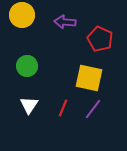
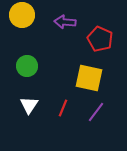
purple line: moved 3 px right, 3 px down
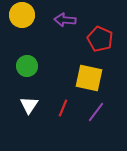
purple arrow: moved 2 px up
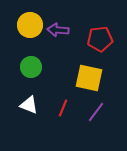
yellow circle: moved 8 px right, 10 px down
purple arrow: moved 7 px left, 10 px down
red pentagon: rotated 30 degrees counterclockwise
green circle: moved 4 px right, 1 px down
white triangle: rotated 42 degrees counterclockwise
